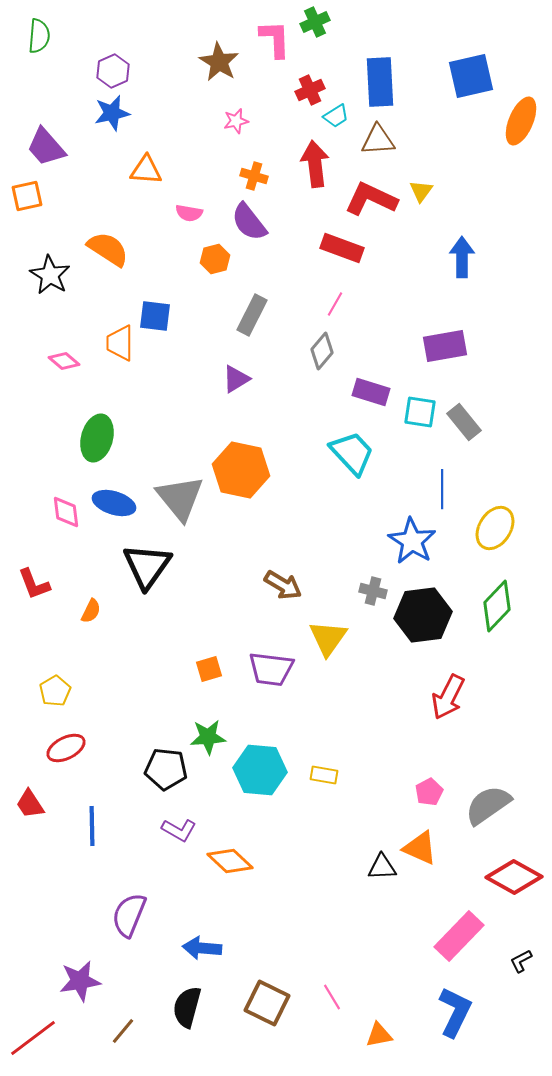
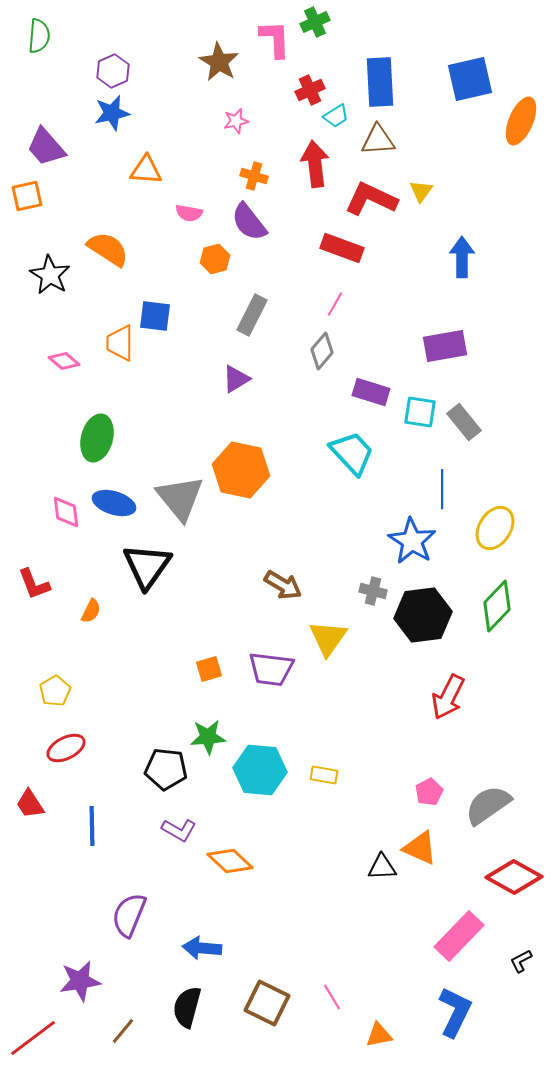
blue square at (471, 76): moved 1 px left, 3 px down
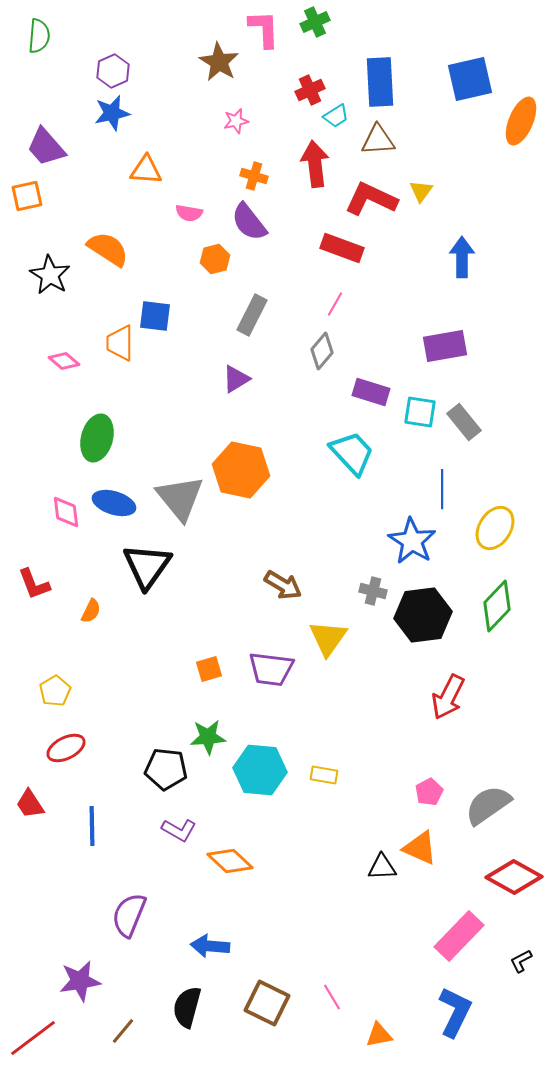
pink L-shape at (275, 39): moved 11 px left, 10 px up
blue arrow at (202, 948): moved 8 px right, 2 px up
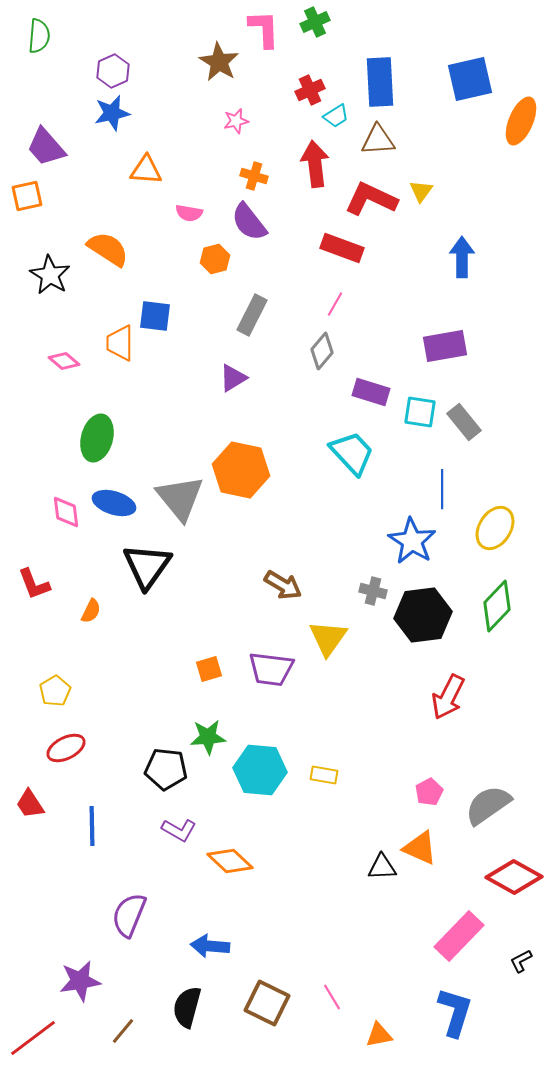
purple triangle at (236, 379): moved 3 px left, 1 px up
blue L-shape at (455, 1012): rotated 9 degrees counterclockwise
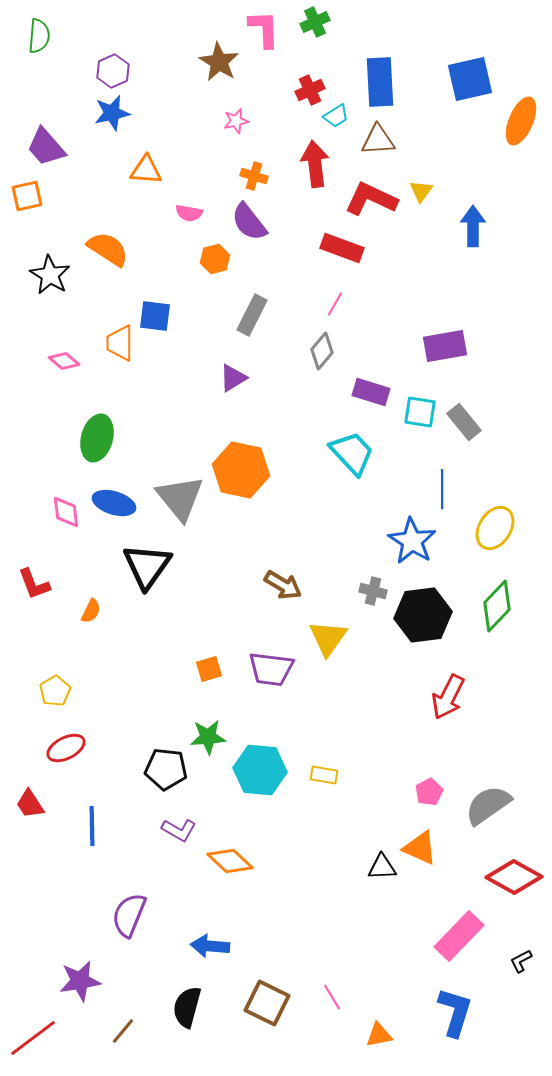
blue arrow at (462, 257): moved 11 px right, 31 px up
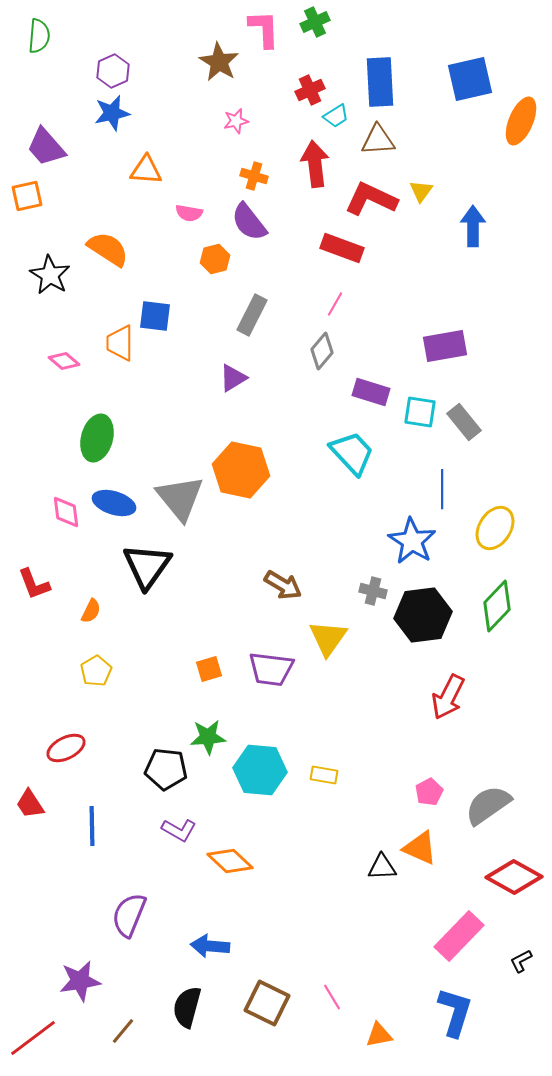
yellow pentagon at (55, 691): moved 41 px right, 20 px up
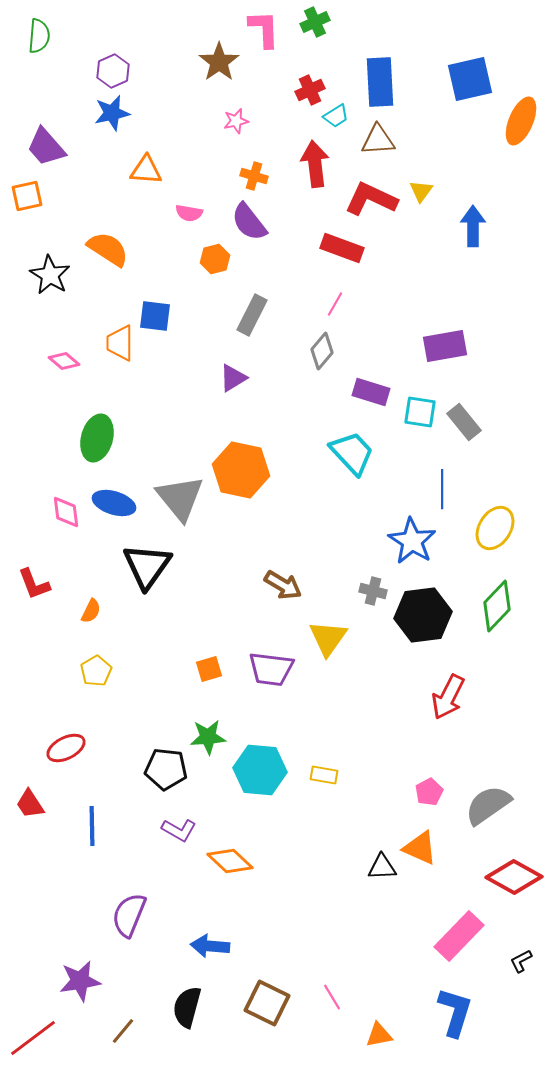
brown star at (219, 62): rotated 6 degrees clockwise
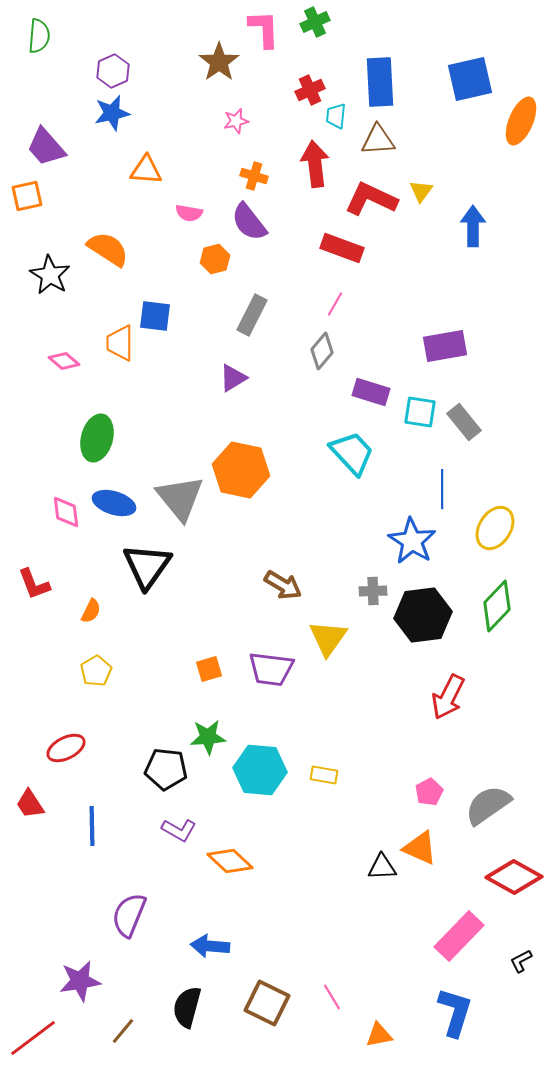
cyan trapezoid at (336, 116): rotated 128 degrees clockwise
gray cross at (373, 591): rotated 16 degrees counterclockwise
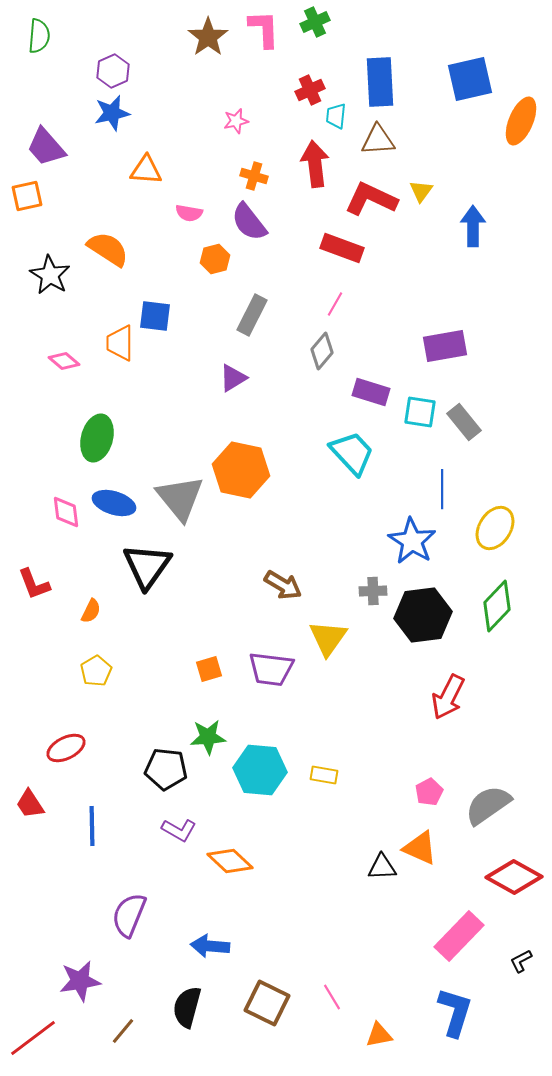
brown star at (219, 62): moved 11 px left, 25 px up
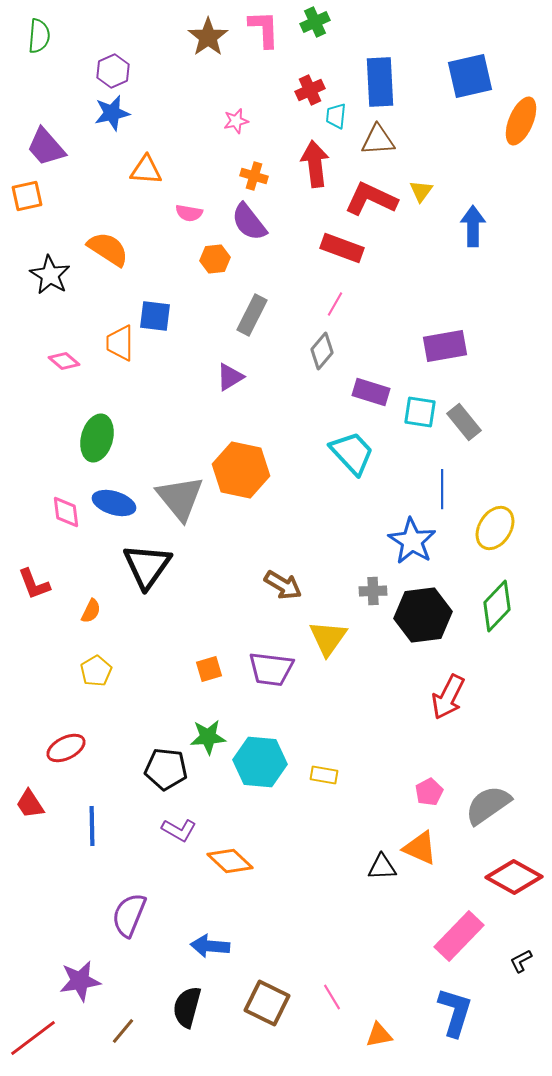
blue square at (470, 79): moved 3 px up
orange hexagon at (215, 259): rotated 8 degrees clockwise
purple triangle at (233, 378): moved 3 px left, 1 px up
cyan hexagon at (260, 770): moved 8 px up
